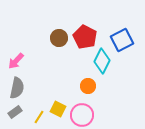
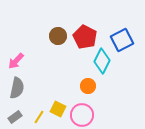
brown circle: moved 1 px left, 2 px up
gray rectangle: moved 5 px down
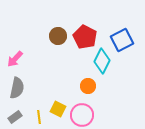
pink arrow: moved 1 px left, 2 px up
yellow line: rotated 40 degrees counterclockwise
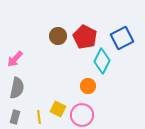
blue square: moved 2 px up
gray rectangle: rotated 40 degrees counterclockwise
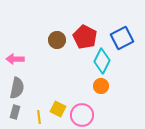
brown circle: moved 1 px left, 4 px down
pink arrow: rotated 48 degrees clockwise
orange circle: moved 13 px right
gray rectangle: moved 5 px up
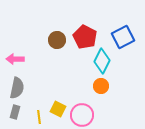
blue square: moved 1 px right, 1 px up
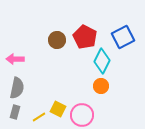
yellow line: rotated 64 degrees clockwise
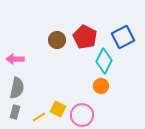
cyan diamond: moved 2 px right
